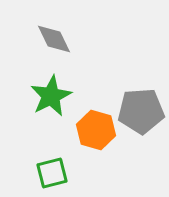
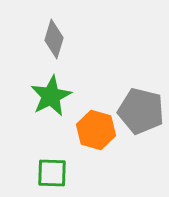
gray diamond: rotated 42 degrees clockwise
gray pentagon: rotated 18 degrees clockwise
green square: rotated 16 degrees clockwise
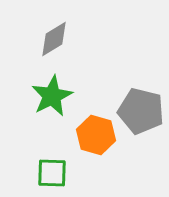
gray diamond: rotated 42 degrees clockwise
green star: moved 1 px right
orange hexagon: moved 5 px down
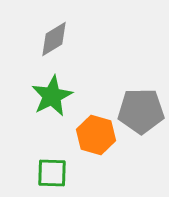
gray pentagon: rotated 15 degrees counterclockwise
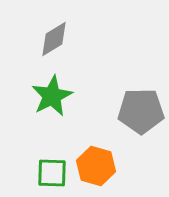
orange hexagon: moved 31 px down
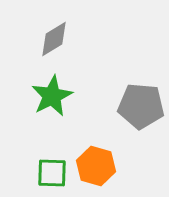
gray pentagon: moved 5 px up; rotated 6 degrees clockwise
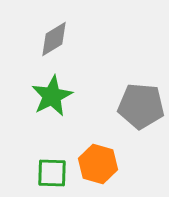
orange hexagon: moved 2 px right, 2 px up
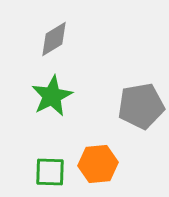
gray pentagon: rotated 15 degrees counterclockwise
orange hexagon: rotated 21 degrees counterclockwise
green square: moved 2 px left, 1 px up
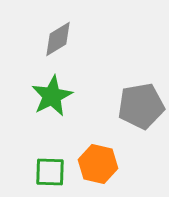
gray diamond: moved 4 px right
orange hexagon: rotated 18 degrees clockwise
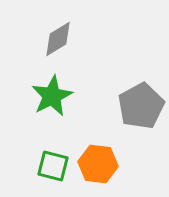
gray pentagon: rotated 18 degrees counterclockwise
orange hexagon: rotated 6 degrees counterclockwise
green square: moved 3 px right, 6 px up; rotated 12 degrees clockwise
